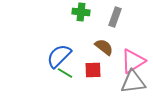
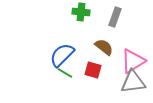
blue semicircle: moved 3 px right, 1 px up
red square: rotated 18 degrees clockwise
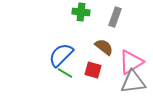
blue semicircle: moved 1 px left
pink triangle: moved 2 px left, 1 px down
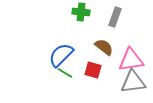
pink triangle: moved 2 px up; rotated 24 degrees clockwise
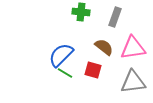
pink triangle: moved 2 px right, 12 px up
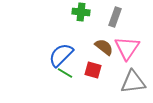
pink triangle: moved 6 px left; rotated 48 degrees counterclockwise
